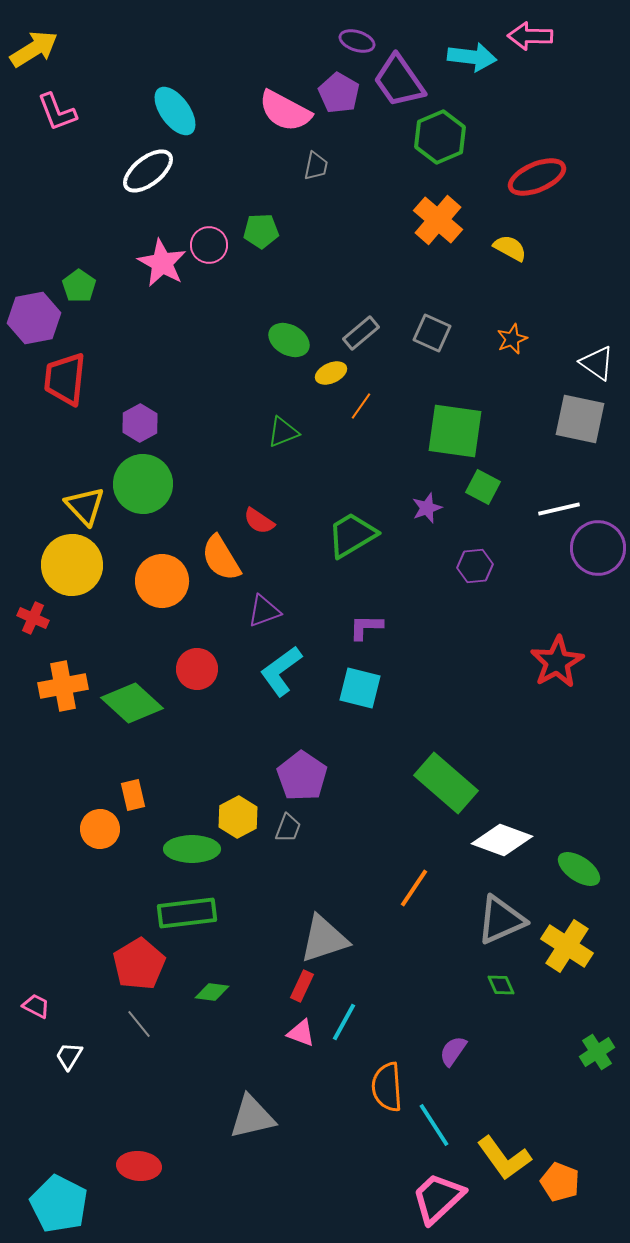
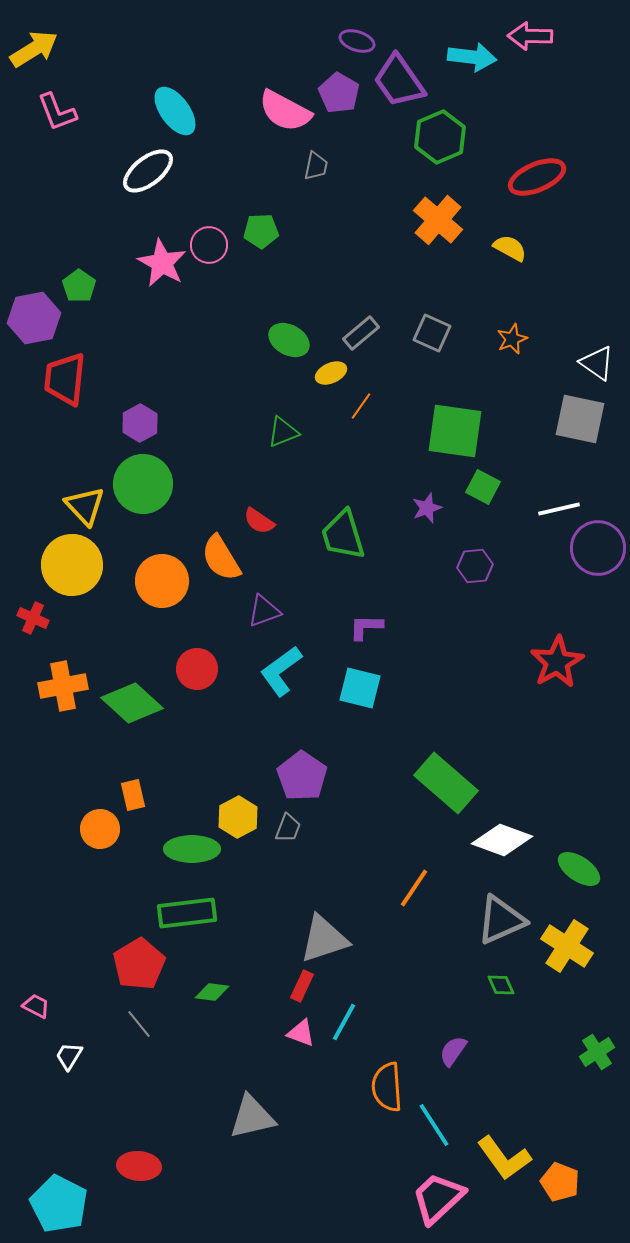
green trapezoid at (352, 535): moved 9 px left; rotated 76 degrees counterclockwise
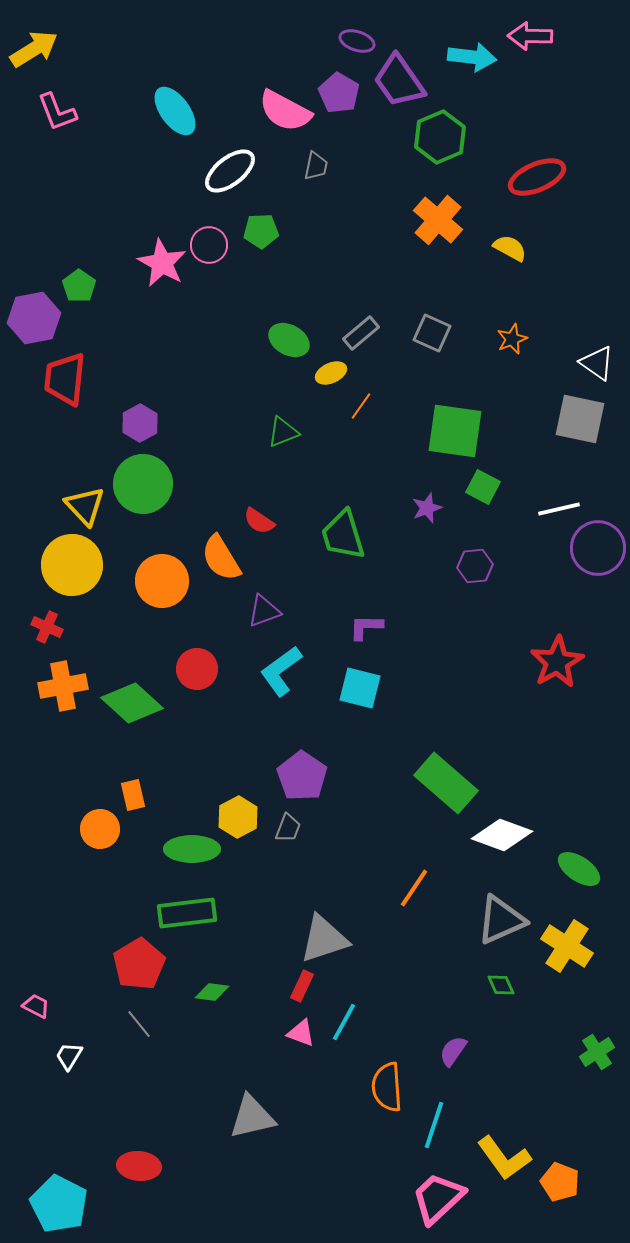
white ellipse at (148, 171): moved 82 px right
red cross at (33, 618): moved 14 px right, 9 px down
white diamond at (502, 840): moved 5 px up
cyan line at (434, 1125): rotated 51 degrees clockwise
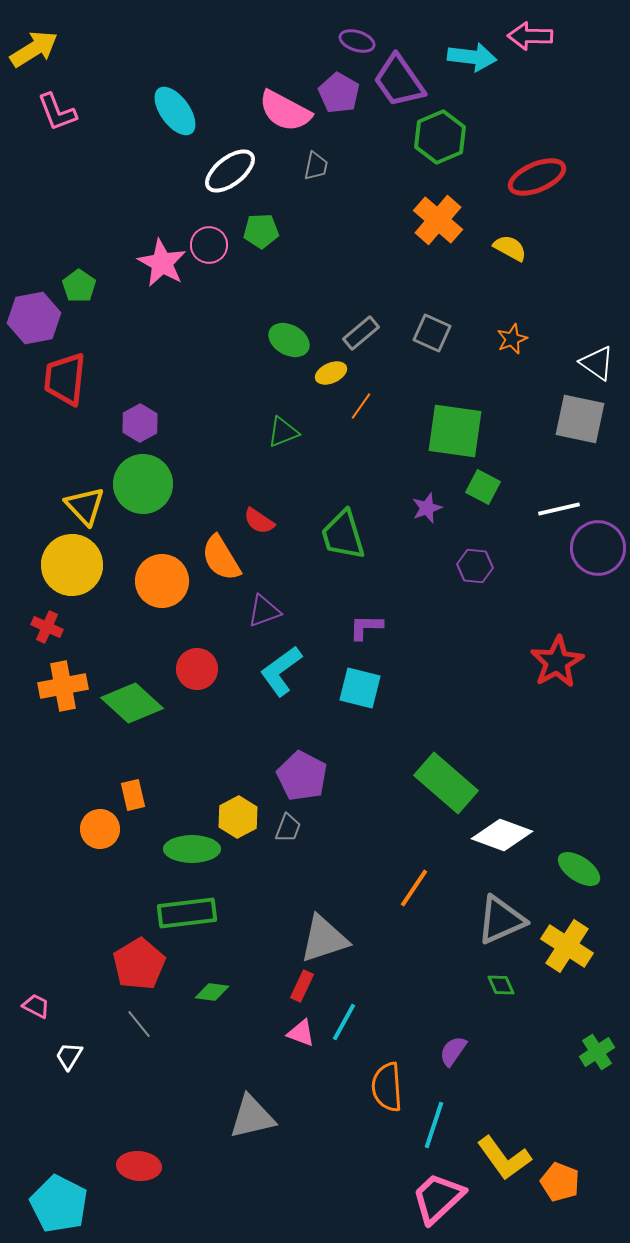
purple hexagon at (475, 566): rotated 12 degrees clockwise
purple pentagon at (302, 776): rotated 6 degrees counterclockwise
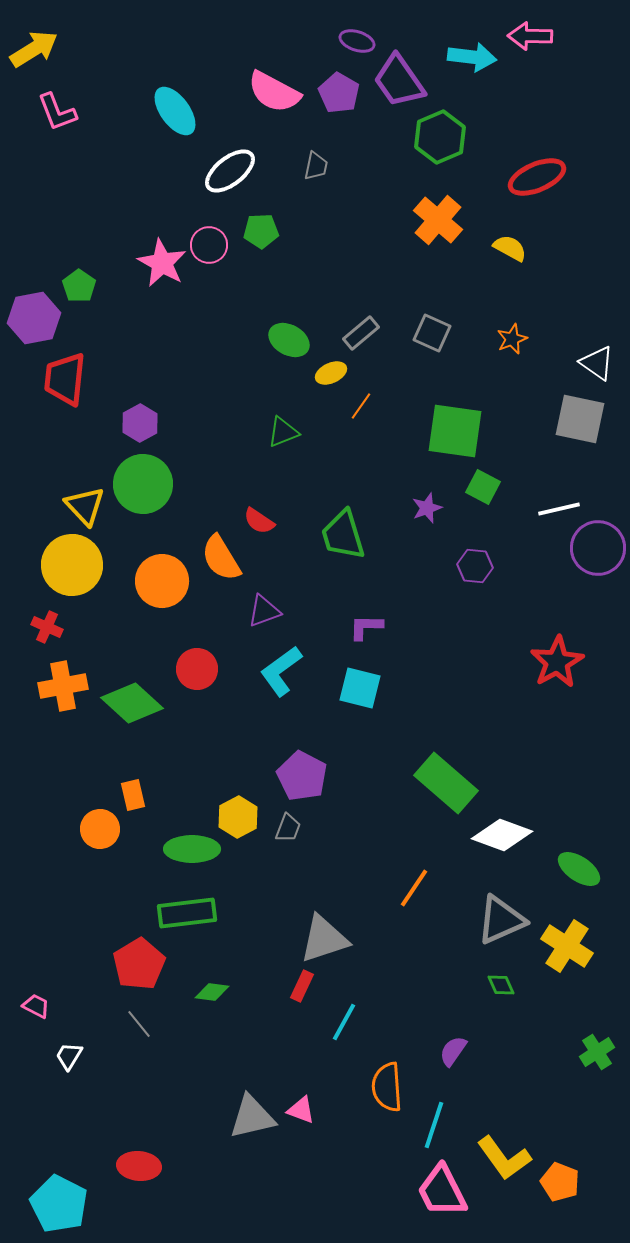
pink semicircle at (285, 111): moved 11 px left, 19 px up
pink triangle at (301, 1033): moved 77 px down
pink trapezoid at (438, 1198): moved 4 px right, 7 px up; rotated 74 degrees counterclockwise
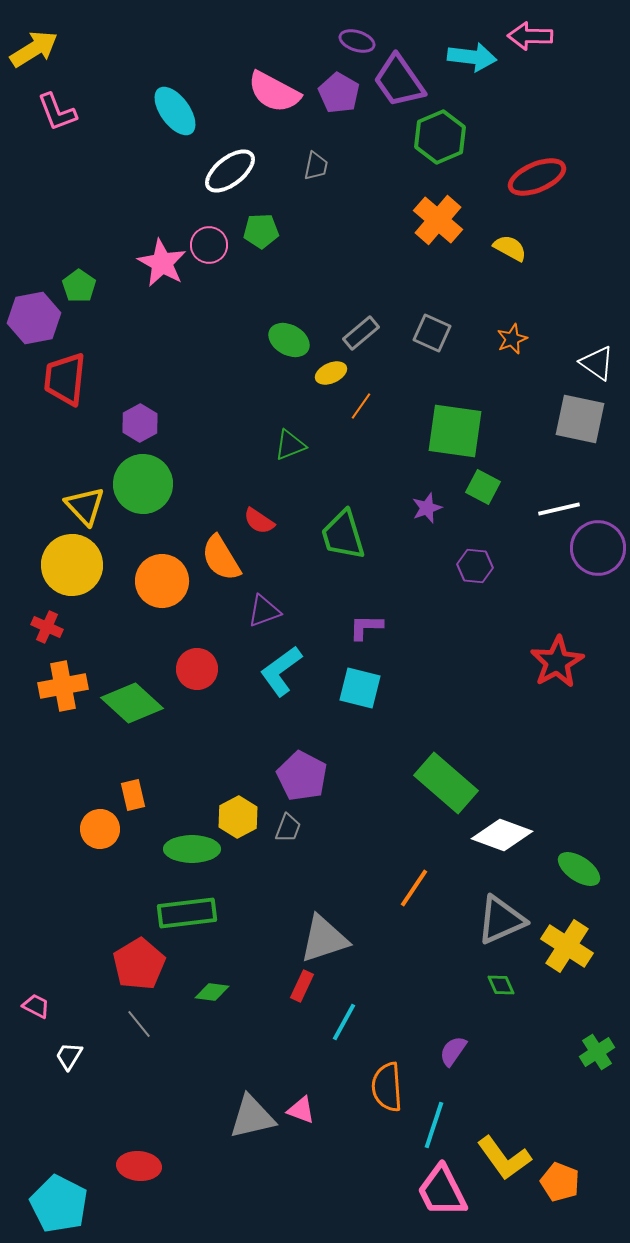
green triangle at (283, 432): moved 7 px right, 13 px down
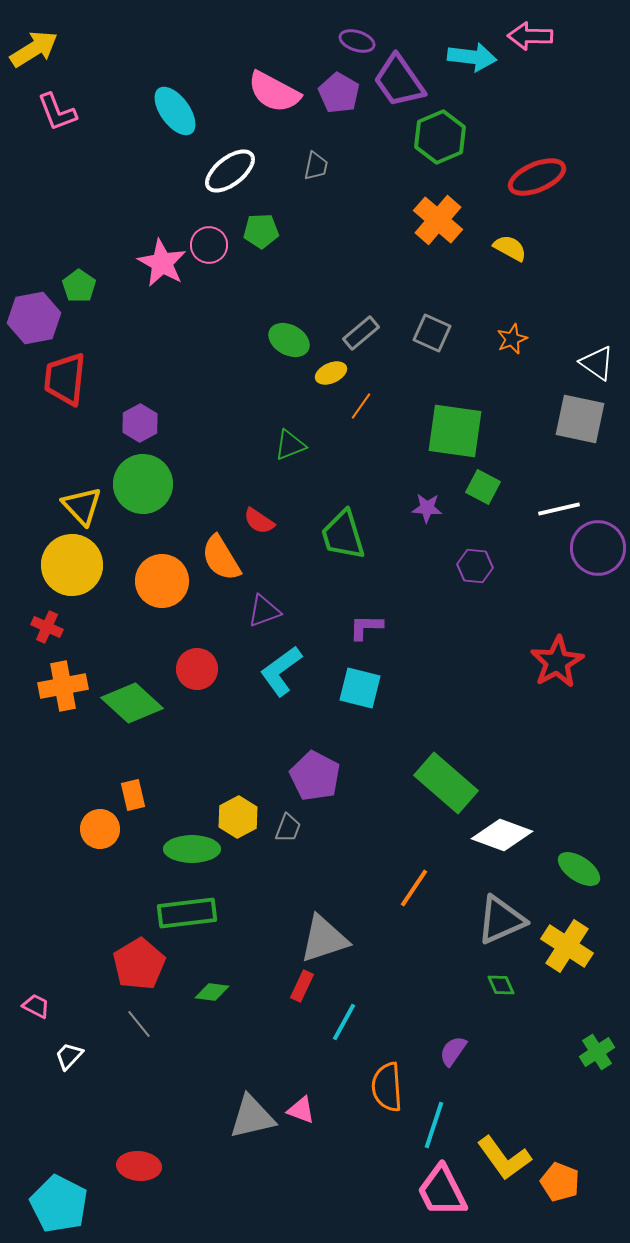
yellow triangle at (85, 506): moved 3 px left
purple star at (427, 508): rotated 24 degrees clockwise
purple pentagon at (302, 776): moved 13 px right
white trapezoid at (69, 1056): rotated 12 degrees clockwise
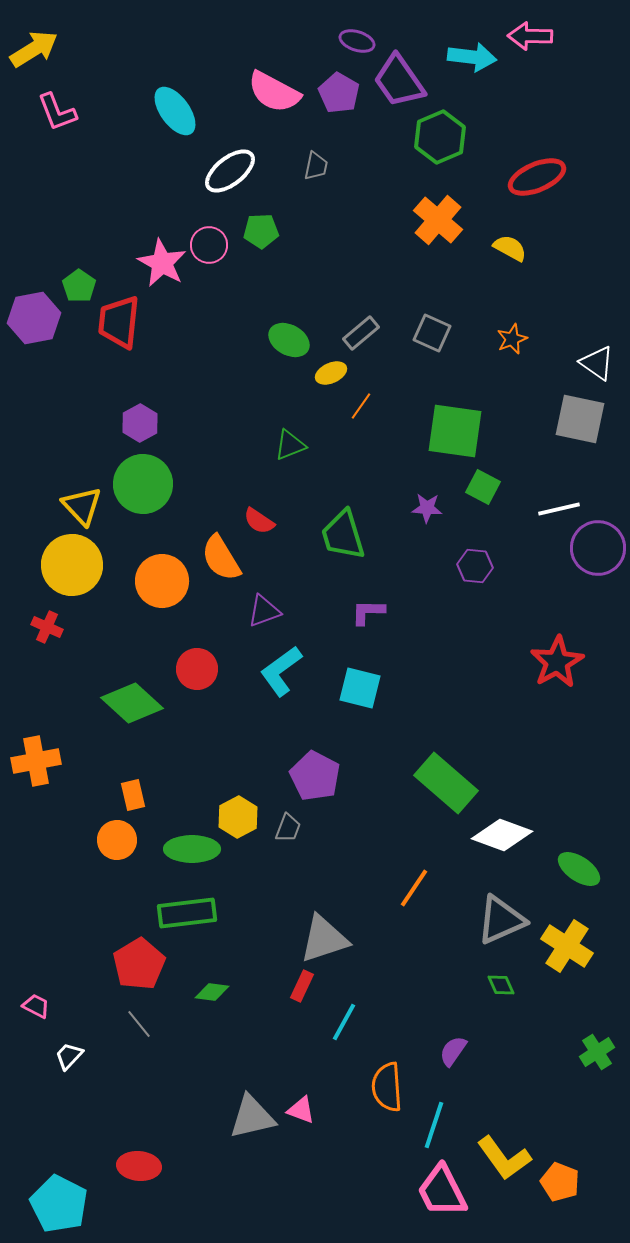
red trapezoid at (65, 379): moved 54 px right, 57 px up
purple L-shape at (366, 627): moved 2 px right, 15 px up
orange cross at (63, 686): moved 27 px left, 75 px down
orange circle at (100, 829): moved 17 px right, 11 px down
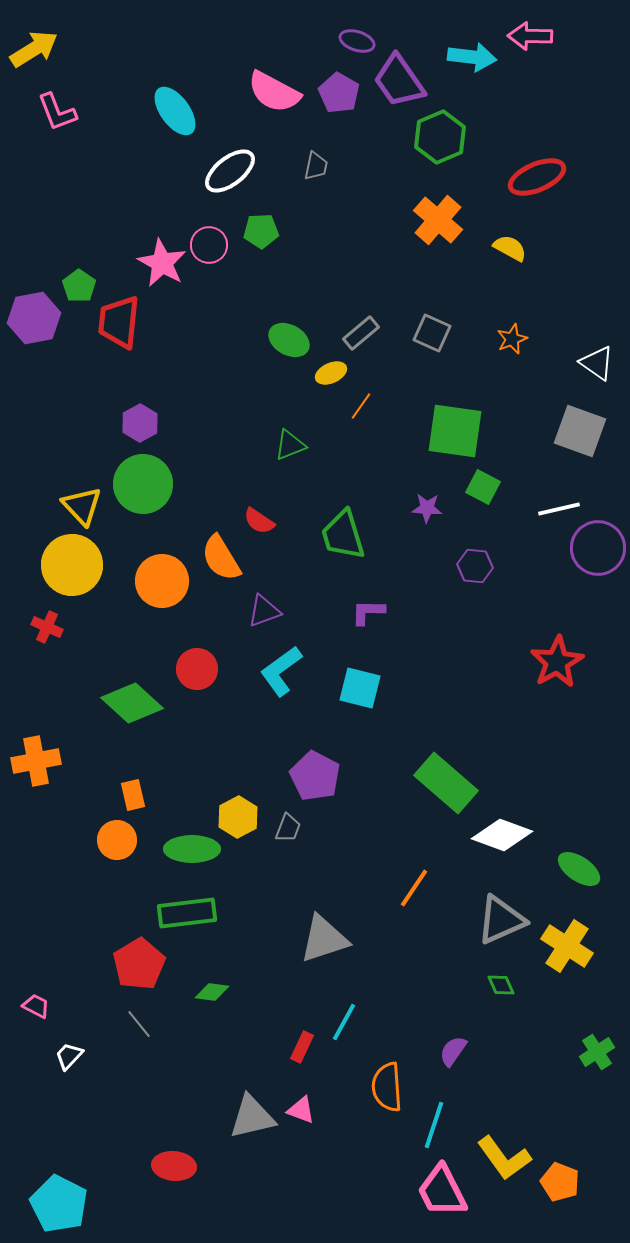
gray square at (580, 419): moved 12 px down; rotated 8 degrees clockwise
red rectangle at (302, 986): moved 61 px down
red ellipse at (139, 1166): moved 35 px right
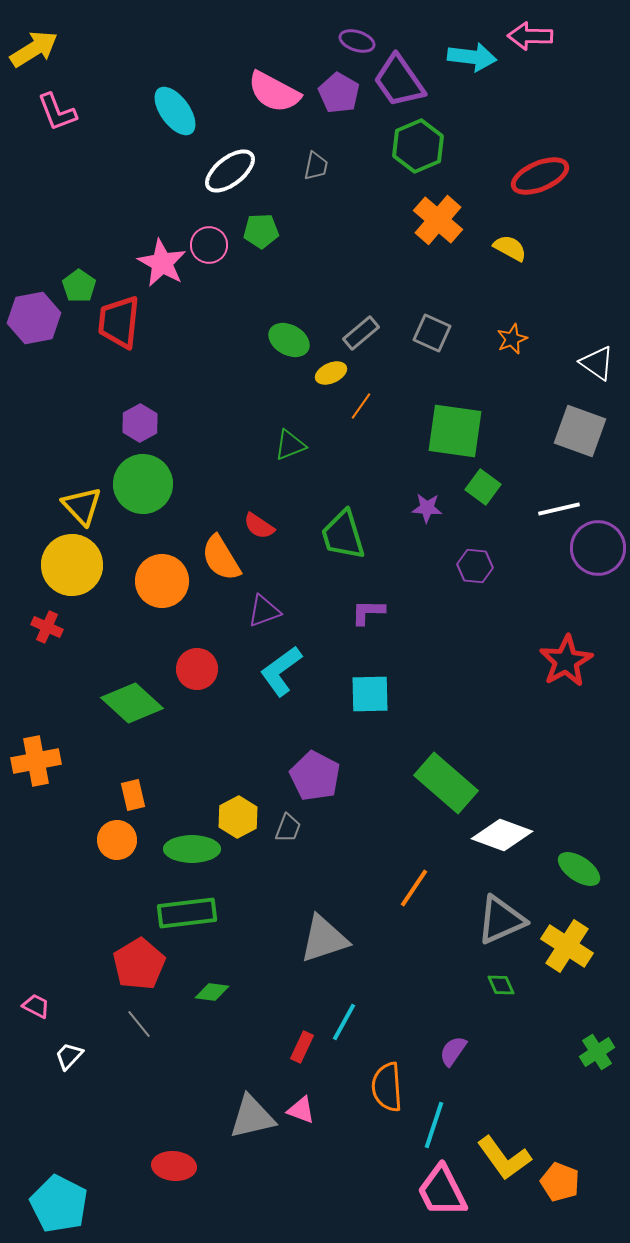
green hexagon at (440, 137): moved 22 px left, 9 px down
red ellipse at (537, 177): moved 3 px right, 1 px up
green square at (483, 487): rotated 8 degrees clockwise
red semicircle at (259, 521): moved 5 px down
red star at (557, 662): moved 9 px right, 1 px up
cyan square at (360, 688): moved 10 px right, 6 px down; rotated 15 degrees counterclockwise
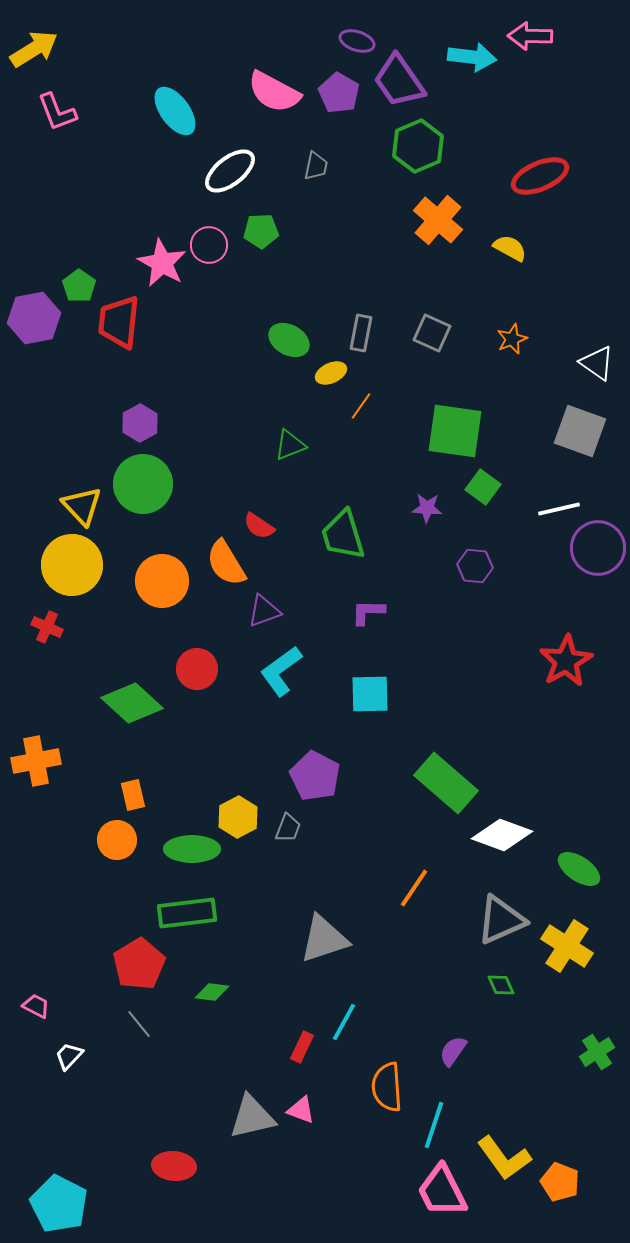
gray rectangle at (361, 333): rotated 39 degrees counterclockwise
orange semicircle at (221, 558): moved 5 px right, 5 px down
